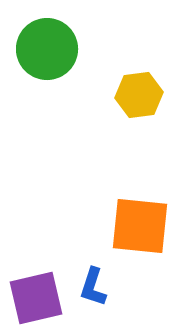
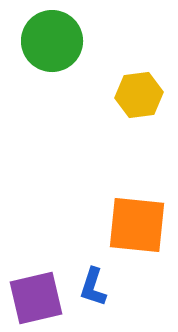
green circle: moved 5 px right, 8 px up
orange square: moved 3 px left, 1 px up
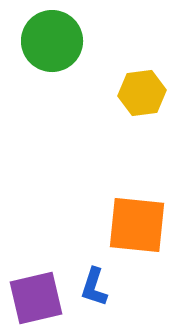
yellow hexagon: moved 3 px right, 2 px up
blue L-shape: moved 1 px right
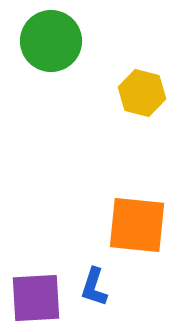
green circle: moved 1 px left
yellow hexagon: rotated 21 degrees clockwise
purple square: rotated 10 degrees clockwise
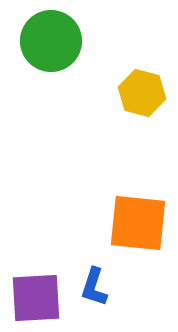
orange square: moved 1 px right, 2 px up
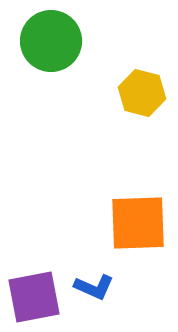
orange square: rotated 8 degrees counterclockwise
blue L-shape: rotated 84 degrees counterclockwise
purple square: moved 2 px left, 1 px up; rotated 8 degrees counterclockwise
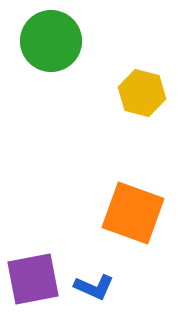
orange square: moved 5 px left, 10 px up; rotated 22 degrees clockwise
purple square: moved 1 px left, 18 px up
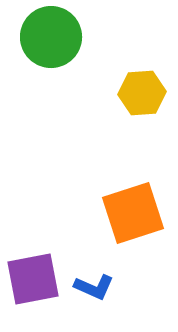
green circle: moved 4 px up
yellow hexagon: rotated 18 degrees counterclockwise
orange square: rotated 38 degrees counterclockwise
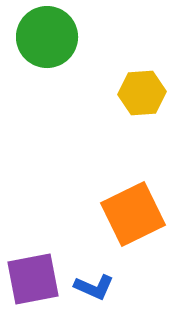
green circle: moved 4 px left
orange square: moved 1 px down; rotated 8 degrees counterclockwise
